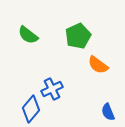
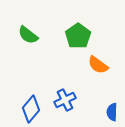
green pentagon: rotated 10 degrees counterclockwise
blue cross: moved 13 px right, 11 px down
blue semicircle: moved 4 px right; rotated 24 degrees clockwise
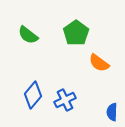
green pentagon: moved 2 px left, 3 px up
orange semicircle: moved 1 px right, 2 px up
blue diamond: moved 2 px right, 14 px up
